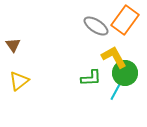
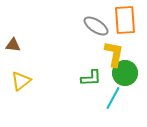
orange rectangle: rotated 40 degrees counterclockwise
brown triangle: rotated 49 degrees counterclockwise
yellow L-shape: moved 3 px up; rotated 40 degrees clockwise
yellow triangle: moved 2 px right
cyan line: moved 4 px left, 9 px down
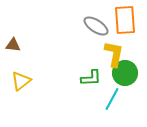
cyan line: moved 1 px left, 1 px down
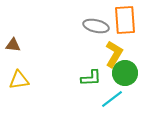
gray ellipse: rotated 20 degrees counterclockwise
yellow L-shape: rotated 20 degrees clockwise
yellow triangle: moved 2 px left, 1 px up; rotated 30 degrees clockwise
cyan line: rotated 25 degrees clockwise
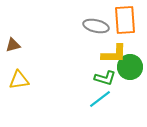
brown triangle: rotated 21 degrees counterclockwise
yellow L-shape: rotated 60 degrees clockwise
green circle: moved 5 px right, 6 px up
green L-shape: moved 14 px right; rotated 20 degrees clockwise
cyan line: moved 12 px left
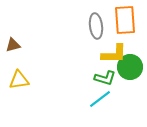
gray ellipse: rotated 70 degrees clockwise
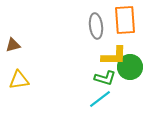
yellow L-shape: moved 2 px down
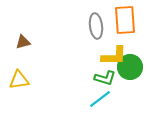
brown triangle: moved 10 px right, 3 px up
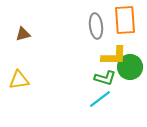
brown triangle: moved 8 px up
